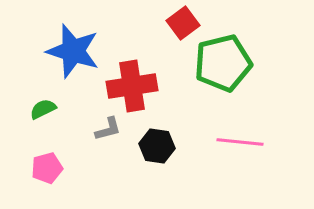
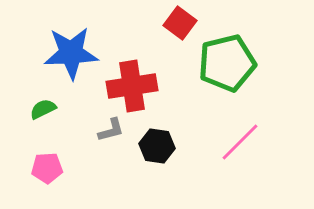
red square: moved 3 px left; rotated 16 degrees counterclockwise
blue star: moved 2 px left, 2 px down; rotated 20 degrees counterclockwise
green pentagon: moved 4 px right
gray L-shape: moved 3 px right, 1 px down
pink line: rotated 51 degrees counterclockwise
pink pentagon: rotated 12 degrees clockwise
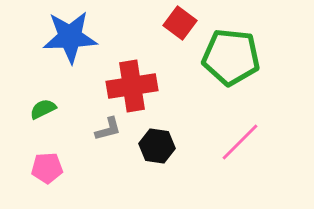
blue star: moved 1 px left, 16 px up
green pentagon: moved 4 px right, 6 px up; rotated 20 degrees clockwise
gray L-shape: moved 3 px left, 1 px up
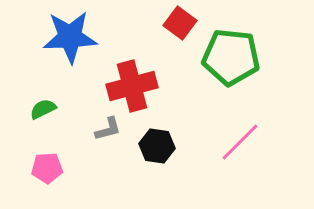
red cross: rotated 6 degrees counterclockwise
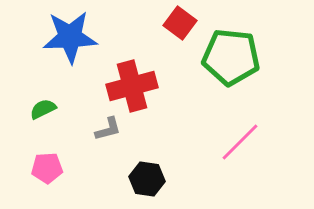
black hexagon: moved 10 px left, 33 px down
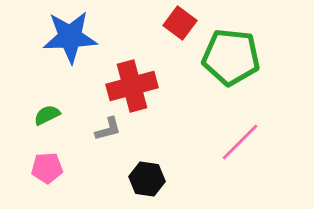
green semicircle: moved 4 px right, 6 px down
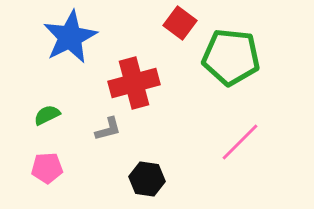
blue star: rotated 24 degrees counterclockwise
red cross: moved 2 px right, 3 px up
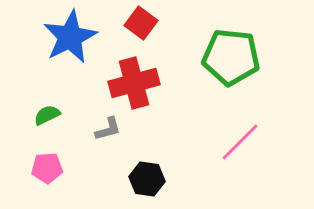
red square: moved 39 px left
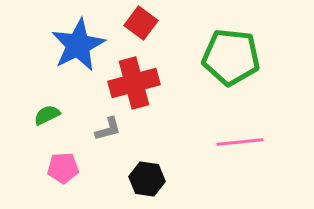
blue star: moved 8 px right, 8 px down
pink line: rotated 39 degrees clockwise
pink pentagon: moved 16 px right
